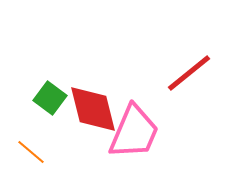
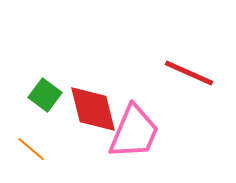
red line: rotated 63 degrees clockwise
green square: moved 5 px left, 3 px up
orange line: moved 3 px up
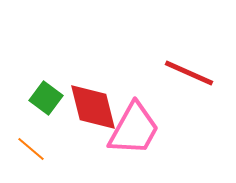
green square: moved 1 px right, 3 px down
red diamond: moved 2 px up
pink trapezoid: moved 3 px up; rotated 6 degrees clockwise
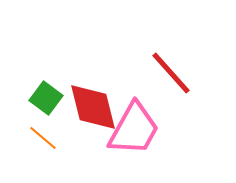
red line: moved 18 px left; rotated 24 degrees clockwise
orange line: moved 12 px right, 11 px up
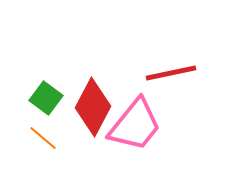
red line: rotated 60 degrees counterclockwise
red diamond: rotated 42 degrees clockwise
pink trapezoid: moved 1 px right, 4 px up; rotated 10 degrees clockwise
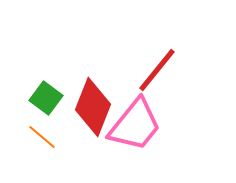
red line: moved 14 px left, 3 px up; rotated 39 degrees counterclockwise
red diamond: rotated 6 degrees counterclockwise
orange line: moved 1 px left, 1 px up
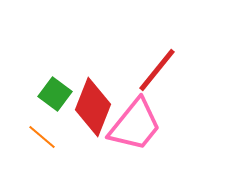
green square: moved 9 px right, 4 px up
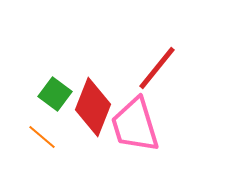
red line: moved 2 px up
pink trapezoid: rotated 124 degrees clockwise
